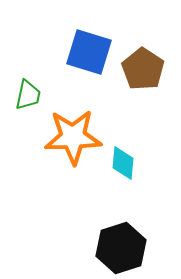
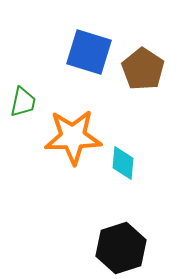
green trapezoid: moved 5 px left, 7 px down
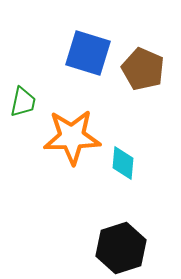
blue square: moved 1 px left, 1 px down
brown pentagon: rotated 9 degrees counterclockwise
orange star: moved 1 px left
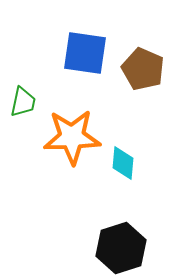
blue square: moved 3 px left; rotated 9 degrees counterclockwise
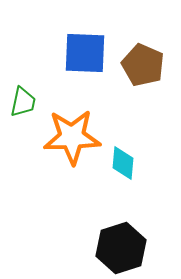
blue square: rotated 6 degrees counterclockwise
brown pentagon: moved 4 px up
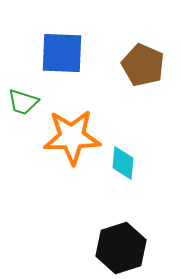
blue square: moved 23 px left
green trapezoid: rotated 96 degrees clockwise
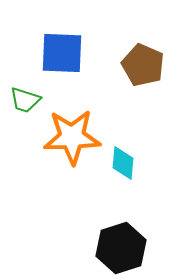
green trapezoid: moved 2 px right, 2 px up
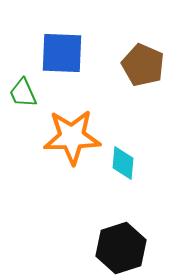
green trapezoid: moved 2 px left, 7 px up; rotated 48 degrees clockwise
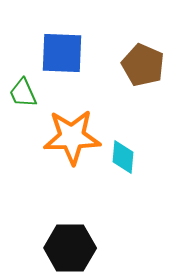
cyan diamond: moved 6 px up
black hexagon: moved 51 px left; rotated 18 degrees clockwise
